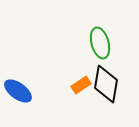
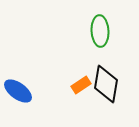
green ellipse: moved 12 px up; rotated 12 degrees clockwise
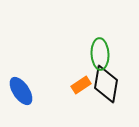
green ellipse: moved 23 px down
blue ellipse: moved 3 px right; rotated 20 degrees clockwise
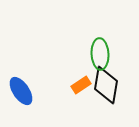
black diamond: moved 1 px down
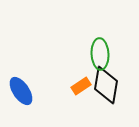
orange rectangle: moved 1 px down
